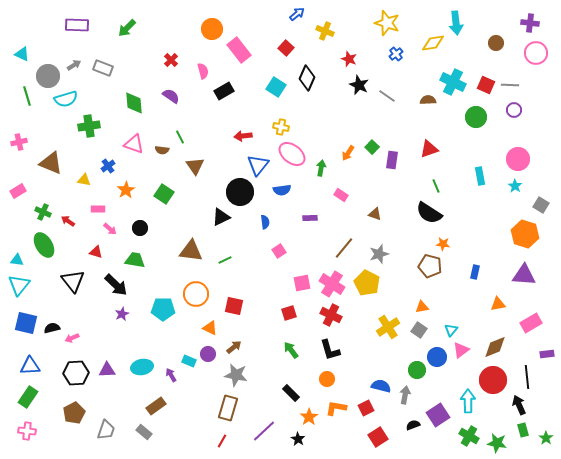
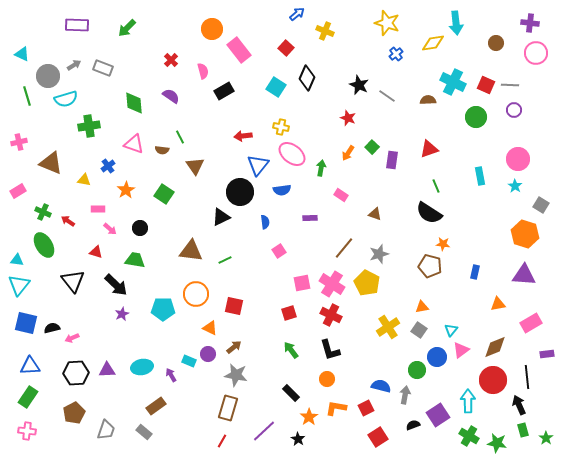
red star at (349, 59): moved 1 px left, 59 px down
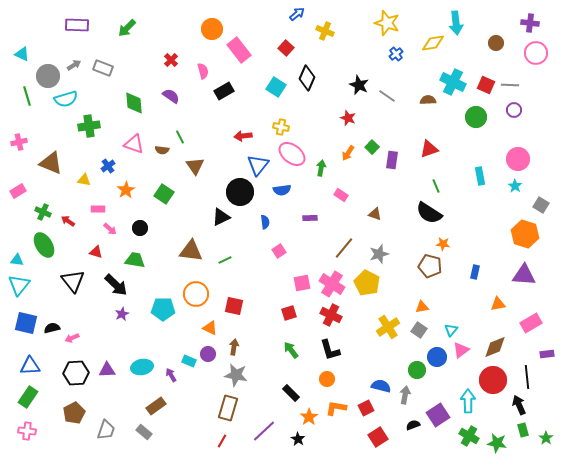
brown arrow at (234, 347): rotated 42 degrees counterclockwise
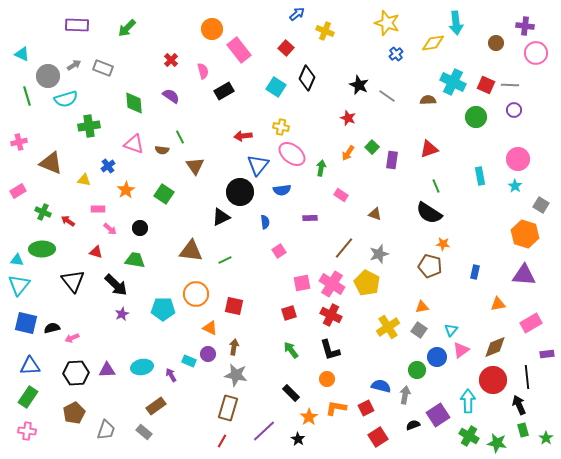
purple cross at (530, 23): moved 5 px left, 3 px down
green ellipse at (44, 245): moved 2 px left, 4 px down; rotated 60 degrees counterclockwise
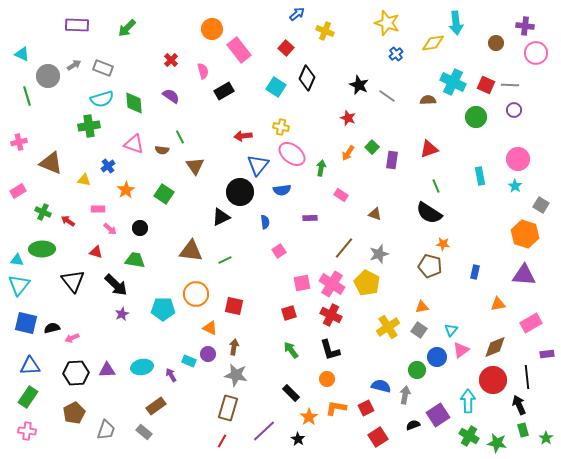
cyan semicircle at (66, 99): moved 36 px right
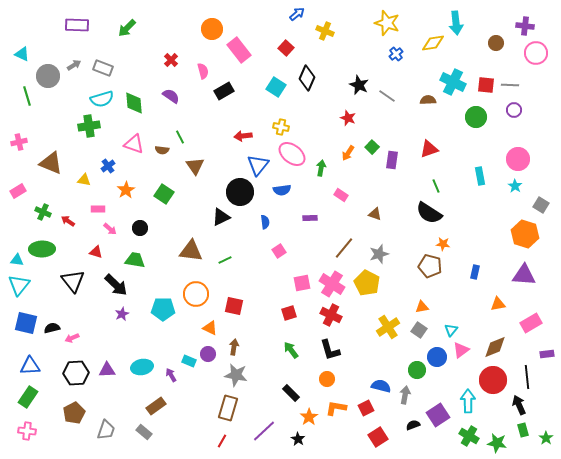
red square at (486, 85): rotated 18 degrees counterclockwise
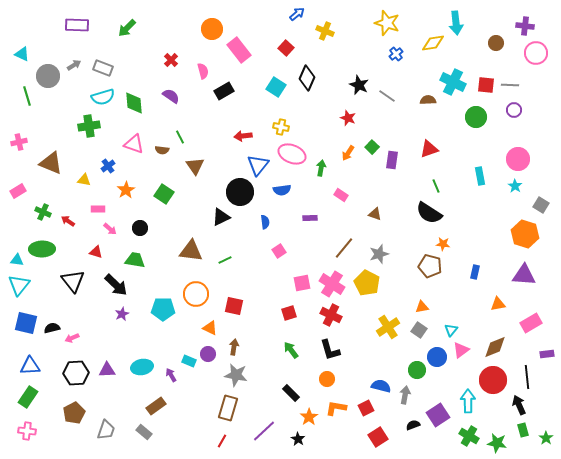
cyan semicircle at (102, 99): moved 1 px right, 2 px up
pink ellipse at (292, 154): rotated 16 degrees counterclockwise
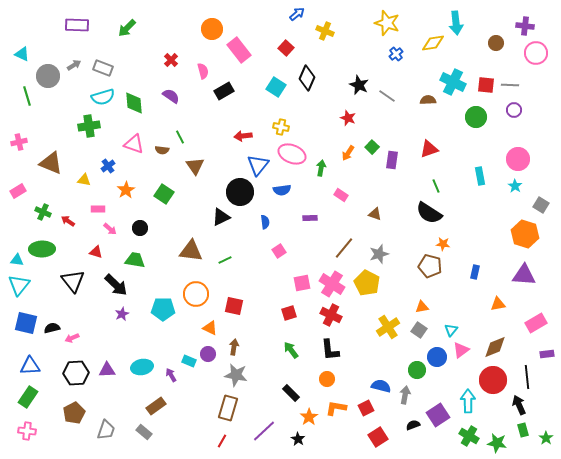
pink rectangle at (531, 323): moved 5 px right
black L-shape at (330, 350): rotated 10 degrees clockwise
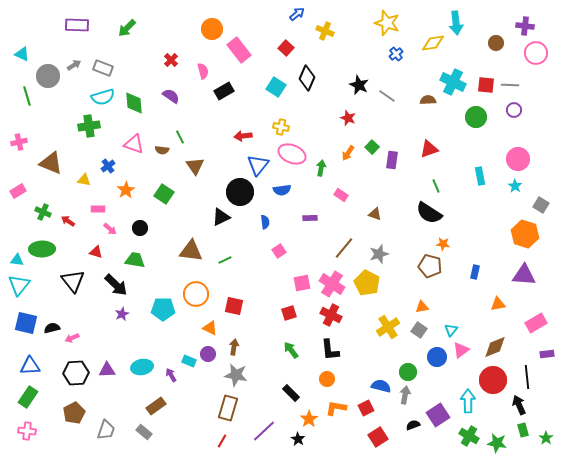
green circle at (417, 370): moved 9 px left, 2 px down
orange star at (309, 417): moved 2 px down
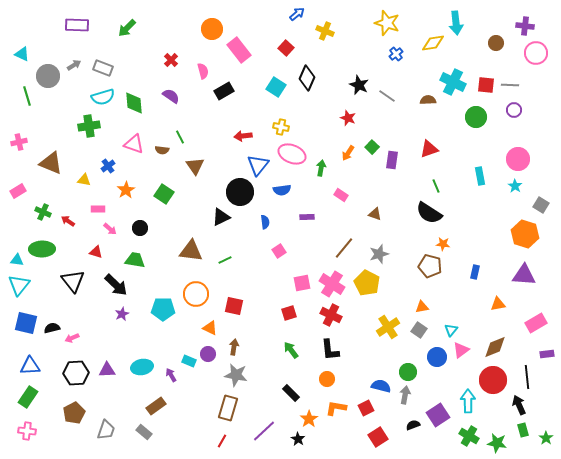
purple rectangle at (310, 218): moved 3 px left, 1 px up
